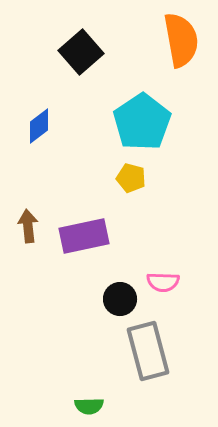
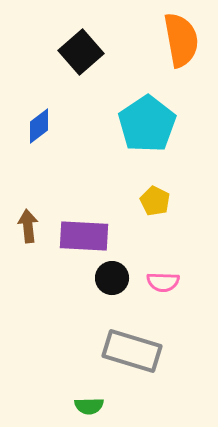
cyan pentagon: moved 5 px right, 2 px down
yellow pentagon: moved 24 px right, 23 px down; rotated 12 degrees clockwise
purple rectangle: rotated 15 degrees clockwise
black circle: moved 8 px left, 21 px up
gray rectangle: moved 16 px left; rotated 58 degrees counterclockwise
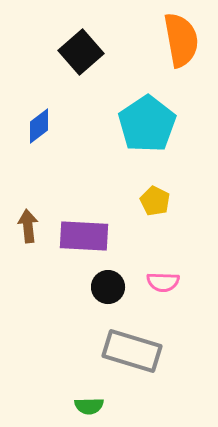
black circle: moved 4 px left, 9 px down
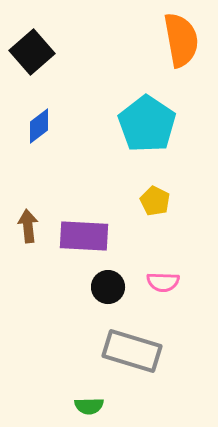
black square: moved 49 px left
cyan pentagon: rotated 4 degrees counterclockwise
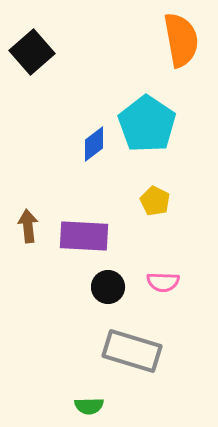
blue diamond: moved 55 px right, 18 px down
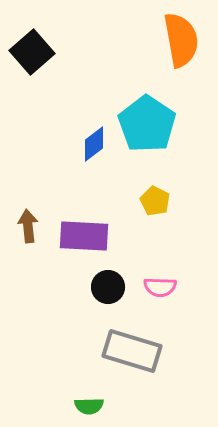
pink semicircle: moved 3 px left, 5 px down
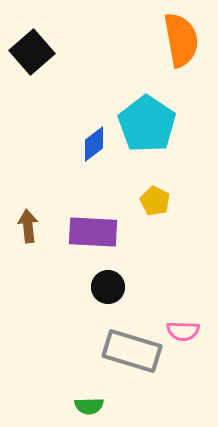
purple rectangle: moved 9 px right, 4 px up
pink semicircle: moved 23 px right, 44 px down
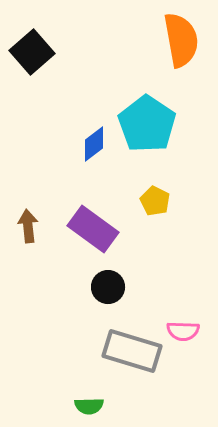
purple rectangle: moved 3 px up; rotated 33 degrees clockwise
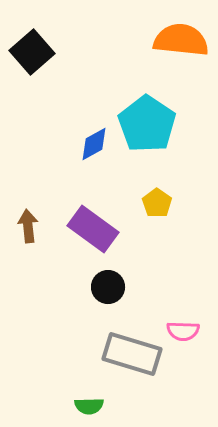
orange semicircle: rotated 74 degrees counterclockwise
blue diamond: rotated 9 degrees clockwise
yellow pentagon: moved 2 px right, 2 px down; rotated 8 degrees clockwise
gray rectangle: moved 3 px down
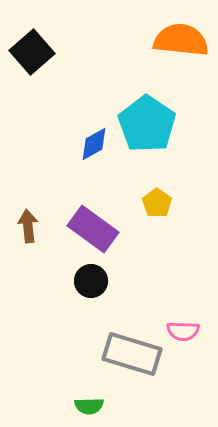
black circle: moved 17 px left, 6 px up
